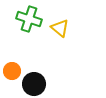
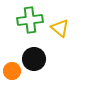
green cross: moved 1 px right, 1 px down; rotated 25 degrees counterclockwise
black circle: moved 25 px up
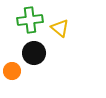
black circle: moved 6 px up
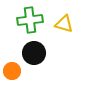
yellow triangle: moved 4 px right, 4 px up; rotated 24 degrees counterclockwise
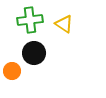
yellow triangle: rotated 18 degrees clockwise
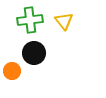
yellow triangle: moved 3 px up; rotated 18 degrees clockwise
